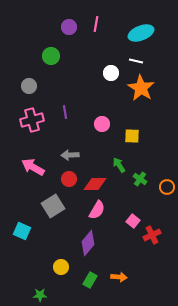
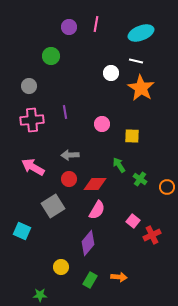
pink cross: rotated 10 degrees clockwise
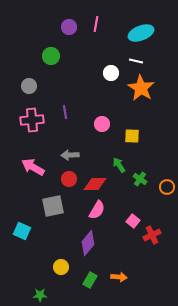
gray square: rotated 20 degrees clockwise
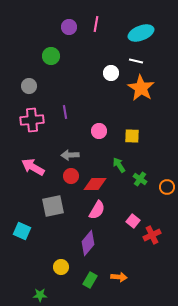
pink circle: moved 3 px left, 7 px down
red circle: moved 2 px right, 3 px up
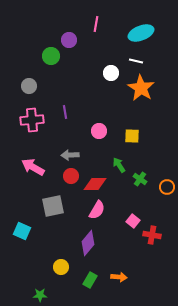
purple circle: moved 13 px down
red cross: rotated 36 degrees clockwise
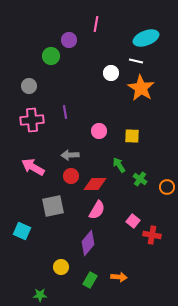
cyan ellipse: moved 5 px right, 5 px down
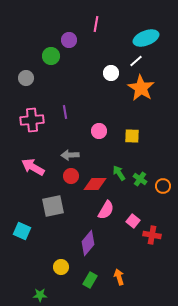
white line: rotated 56 degrees counterclockwise
gray circle: moved 3 px left, 8 px up
green arrow: moved 8 px down
orange circle: moved 4 px left, 1 px up
pink semicircle: moved 9 px right
orange arrow: rotated 112 degrees counterclockwise
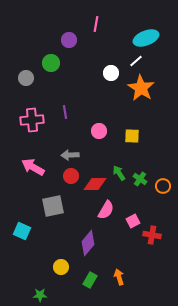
green circle: moved 7 px down
pink square: rotated 24 degrees clockwise
